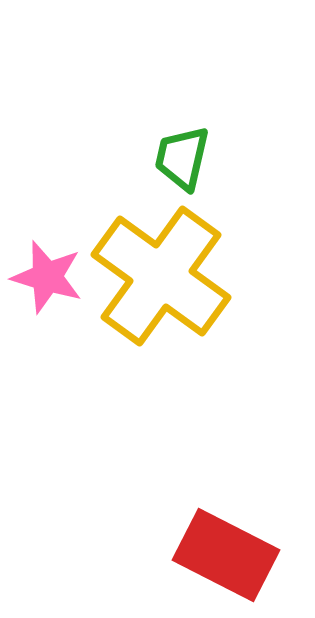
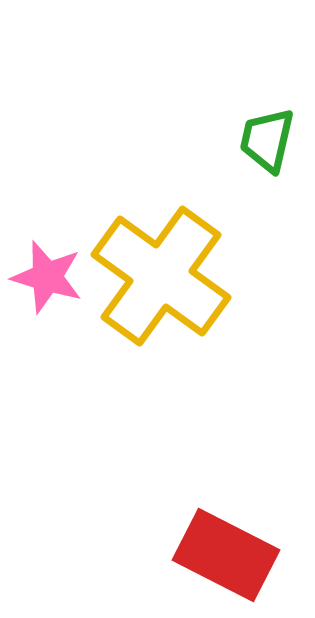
green trapezoid: moved 85 px right, 18 px up
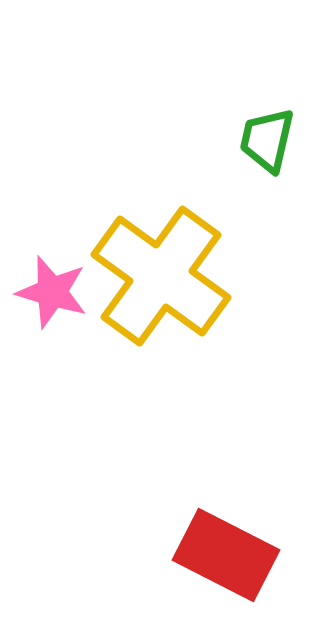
pink star: moved 5 px right, 15 px down
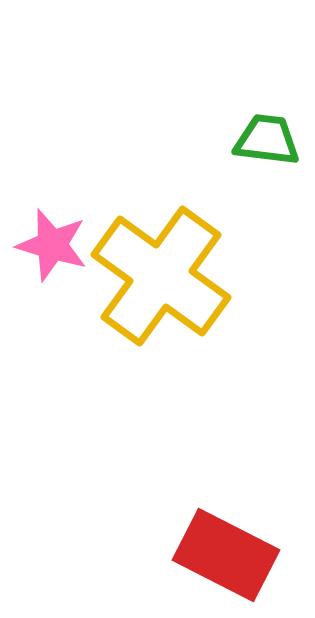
green trapezoid: rotated 84 degrees clockwise
pink star: moved 47 px up
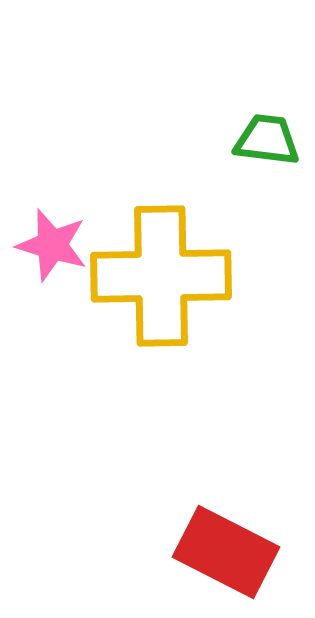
yellow cross: rotated 37 degrees counterclockwise
red rectangle: moved 3 px up
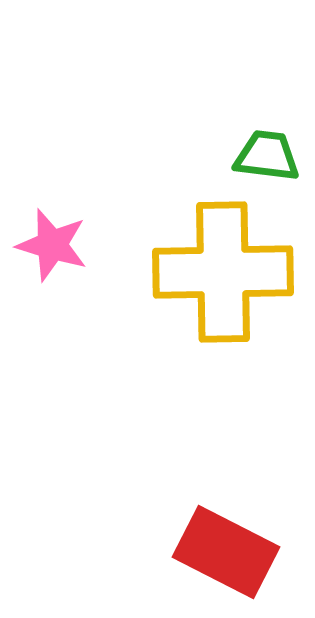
green trapezoid: moved 16 px down
yellow cross: moved 62 px right, 4 px up
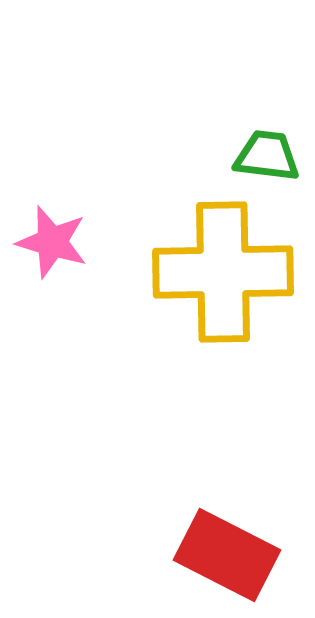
pink star: moved 3 px up
red rectangle: moved 1 px right, 3 px down
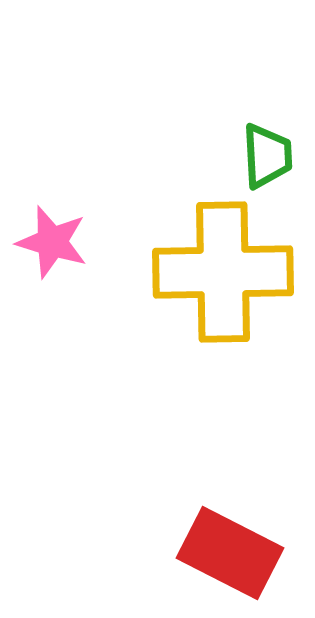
green trapezoid: rotated 80 degrees clockwise
red rectangle: moved 3 px right, 2 px up
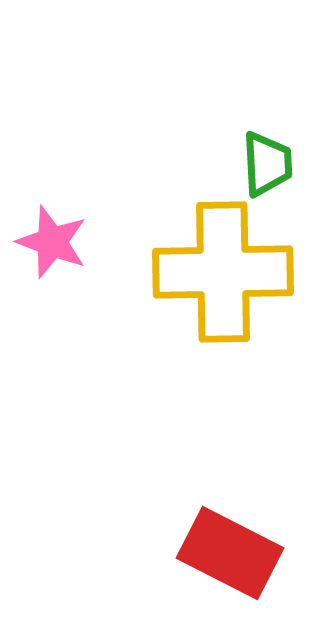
green trapezoid: moved 8 px down
pink star: rotated 4 degrees clockwise
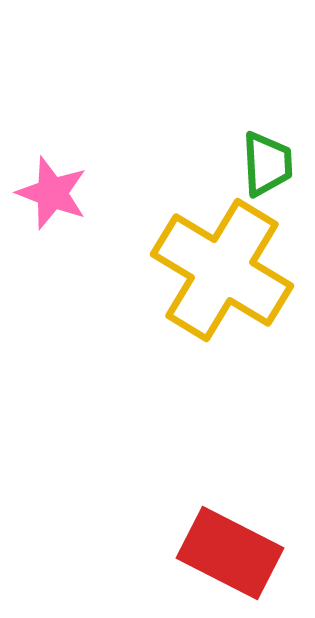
pink star: moved 49 px up
yellow cross: moved 1 px left, 2 px up; rotated 32 degrees clockwise
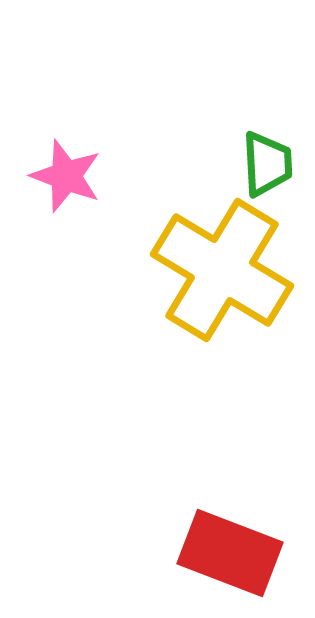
pink star: moved 14 px right, 17 px up
red rectangle: rotated 6 degrees counterclockwise
